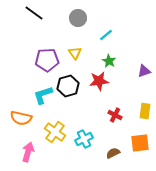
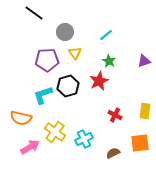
gray circle: moved 13 px left, 14 px down
purple triangle: moved 10 px up
red star: rotated 18 degrees counterclockwise
pink arrow: moved 2 px right, 5 px up; rotated 42 degrees clockwise
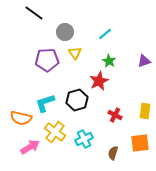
cyan line: moved 1 px left, 1 px up
black hexagon: moved 9 px right, 14 px down
cyan L-shape: moved 2 px right, 8 px down
brown semicircle: rotated 48 degrees counterclockwise
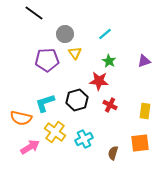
gray circle: moved 2 px down
red star: rotated 30 degrees clockwise
red cross: moved 5 px left, 10 px up
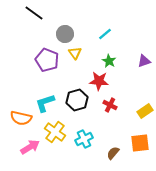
purple pentagon: rotated 25 degrees clockwise
yellow rectangle: rotated 49 degrees clockwise
brown semicircle: rotated 24 degrees clockwise
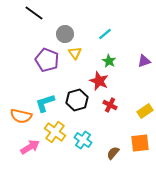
red star: rotated 18 degrees clockwise
orange semicircle: moved 2 px up
cyan cross: moved 1 px left, 1 px down; rotated 30 degrees counterclockwise
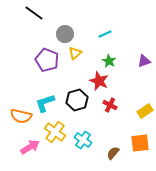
cyan line: rotated 16 degrees clockwise
yellow triangle: rotated 24 degrees clockwise
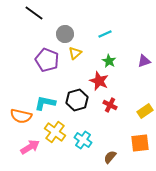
cyan L-shape: rotated 30 degrees clockwise
brown semicircle: moved 3 px left, 4 px down
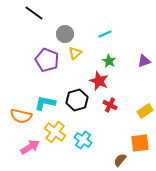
brown semicircle: moved 10 px right, 3 px down
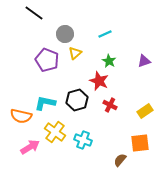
cyan cross: rotated 12 degrees counterclockwise
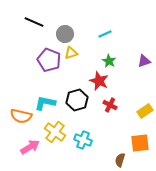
black line: moved 9 px down; rotated 12 degrees counterclockwise
yellow triangle: moved 4 px left; rotated 24 degrees clockwise
purple pentagon: moved 2 px right
brown semicircle: rotated 24 degrees counterclockwise
